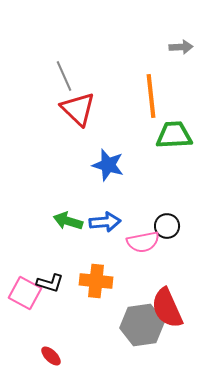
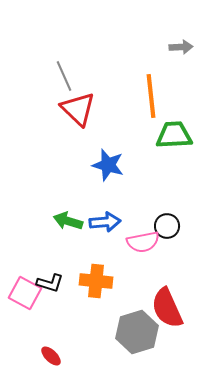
gray hexagon: moved 5 px left, 7 px down; rotated 9 degrees counterclockwise
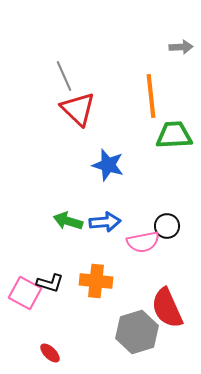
red ellipse: moved 1 px left, 3 px up
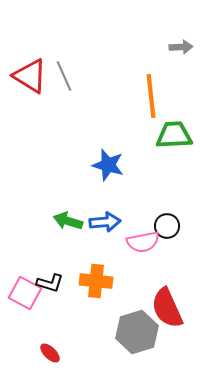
red triangle: moved 48 px left, 33 px up; rotated 12 degrees counterclockwise
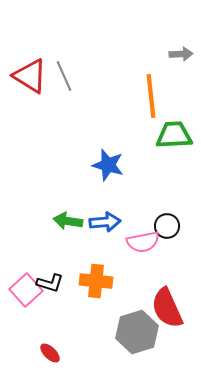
gray arrow: moved 7 px down
green arrow: rotated 8 degrees counterclockwise
pink square: moved 1 px right, 3 px up; rotated 20 degrees clockwise
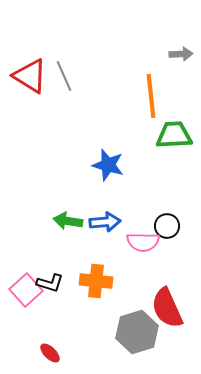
pink semicircle: rotated 12 degrees clockwise
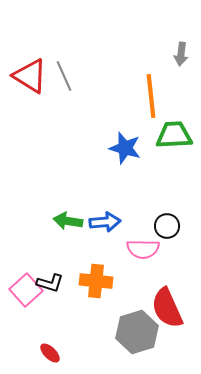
gray arrow: rotated 100 degrees clockwise
blue star: moved 17 px right, 17 px up
pink semicircle: moved 7 px down
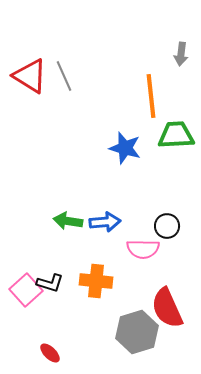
green trapezoid: moved 2 px right
